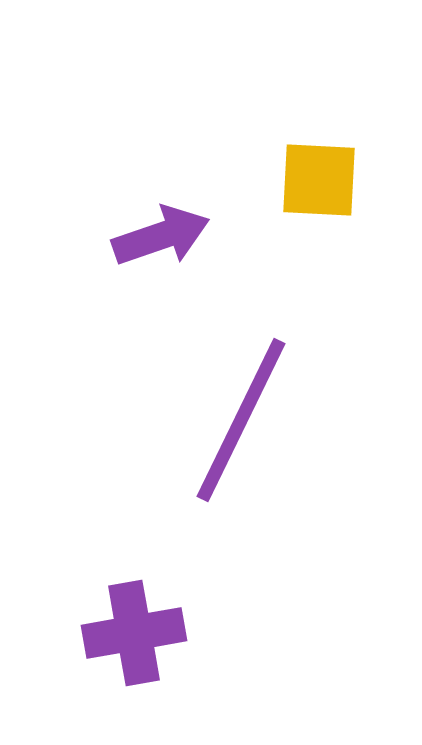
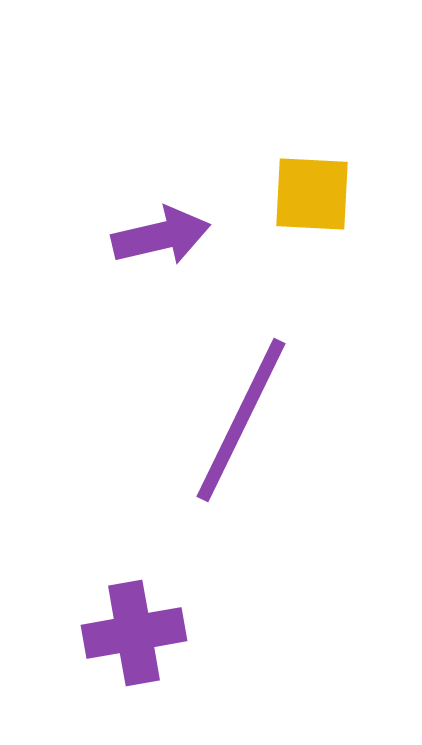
yellow square: moved 7 px left, 14 px down
purple arrow: rotated 6 degrees clockwise
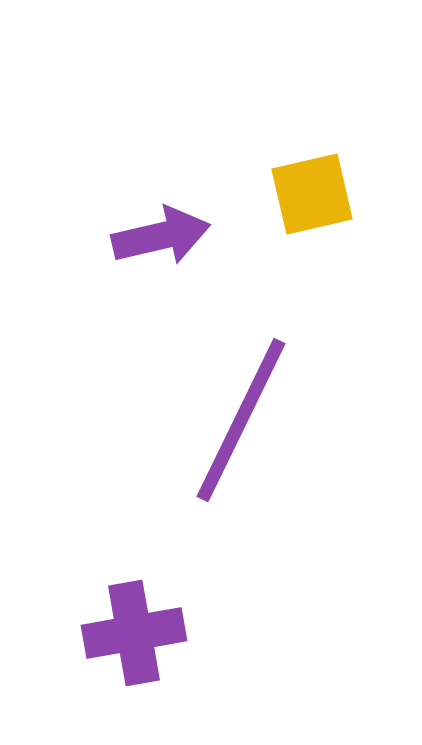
yellow square: rotated 16 degrees counterclockwise
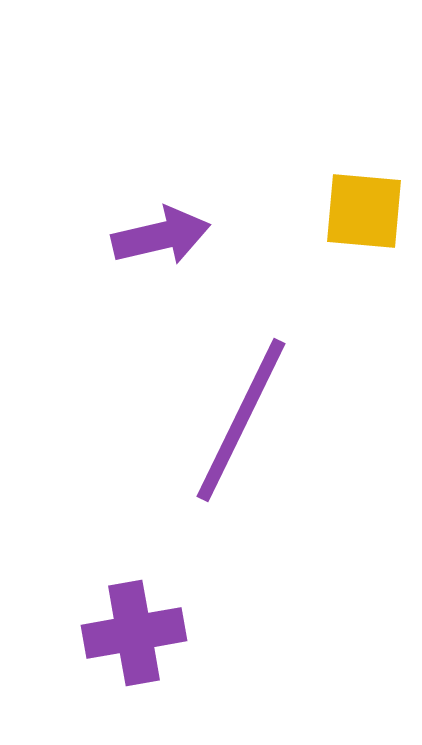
yellow square: moved 52 px right, 17 px down; rotated 18 degrees clockwise
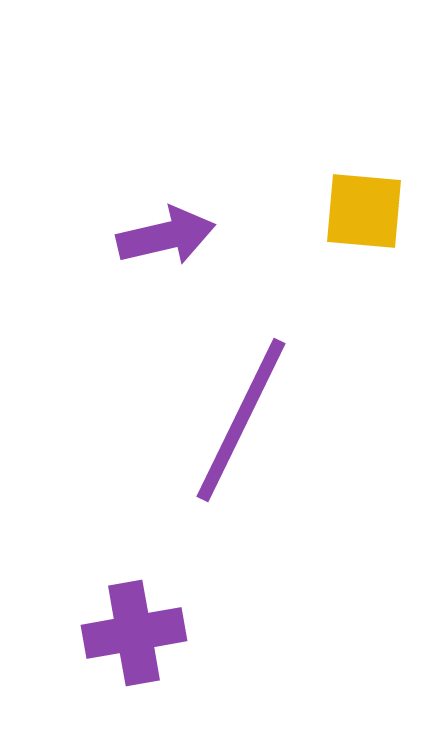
purple arrow: moved 5 px right
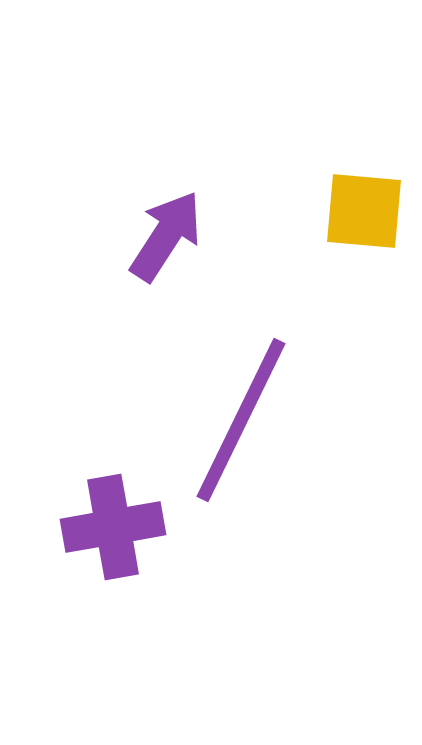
purple arrow: rotated 44 degrees counterclockwise
purple cross: moved 21 px left, 106 px up
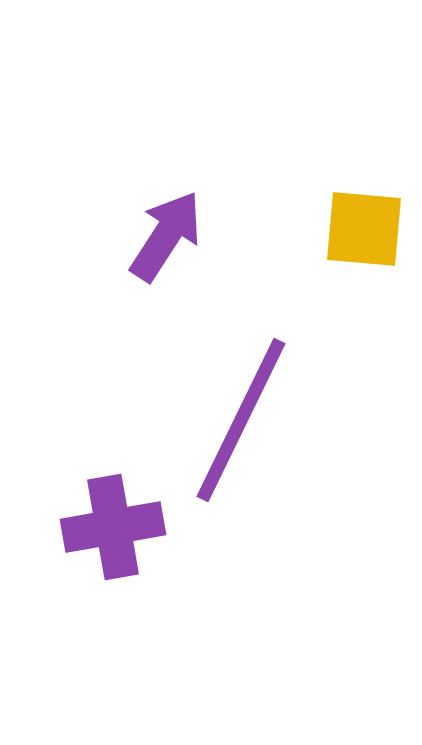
yellow square: moved 18 px down
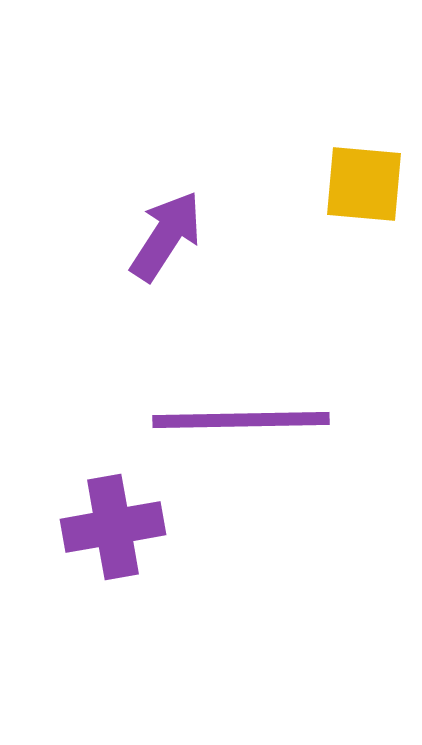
yellow square: moved 45 px up
purple line: rotated 63 degrees clockwise
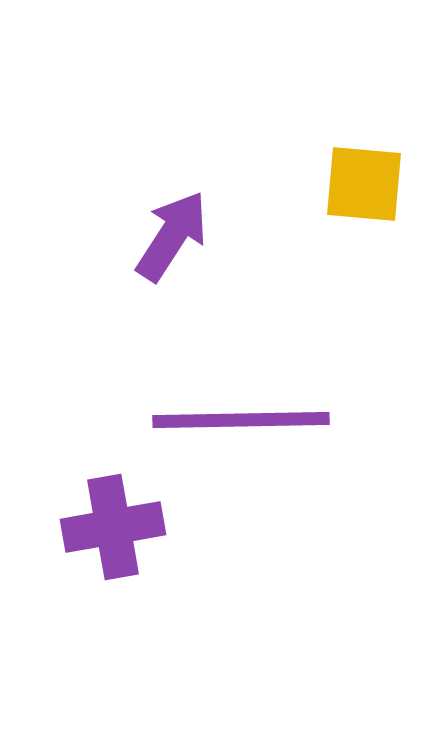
purple arrow: moved 6 px right
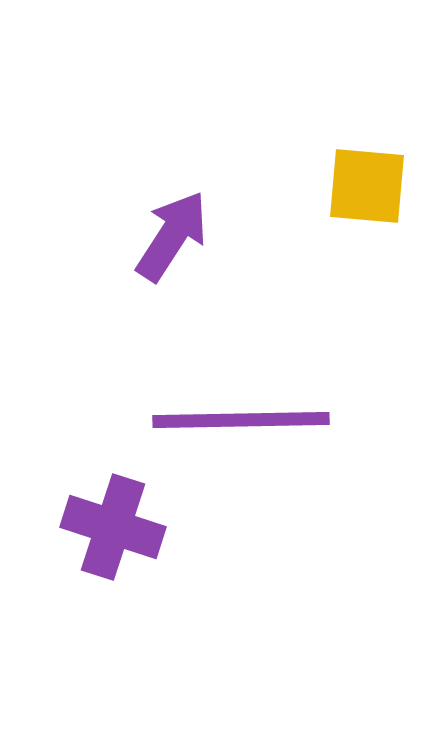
yellow square: moved 3 px right, 2 px down
purple cross: rotated 28 degrees clockwise
